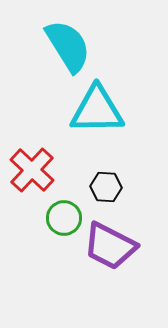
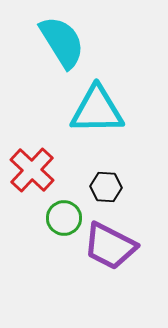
cyan semicircle: moved 6 px left, 4 px up
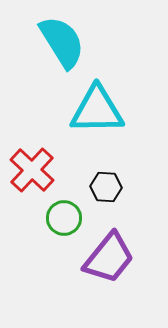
purple trapezoid: moved 1 px left, 12 px down; rotated 78 degrees counterclockwise
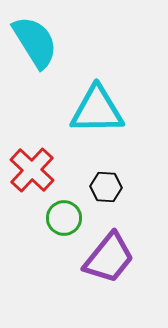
cyan semicircle: moved 27 px left
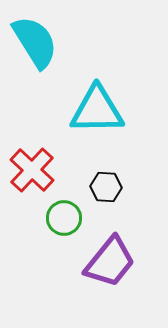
purple trapezoid: moved 1 px right, 4 px down
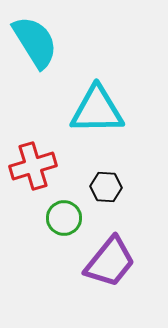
red cross: moved 1 px right, 4 px up; rotated 30 degrees clockwise
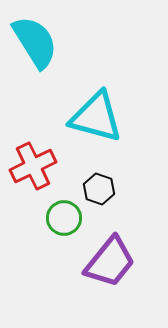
cyan triangle: moved 1 px left, 7 px down; rotated 16 degrees clockwise
red cross: rotated 9 degrees counterclockwise
black hexagon: moved 7 px left, 2 px down; rotated 16 degrees clockwise
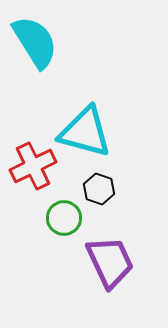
cyan triangle: moved 11 px left, 15 px down
purple trapezoid: rotated 64 degrees counterclockwise
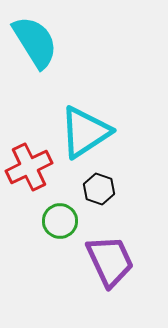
cyan triangle: rotated 48 degrees counterclockwise
red cross: moved 4 px left, 1 px down
green circle: moved 4 px left, 3 px down
purple trapezoid: moved 1 px up
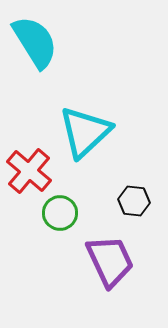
cyan triangle: rotated 10 degrees counterclockwise
red cross: moved 4 px down; rotated 24 degrees counterclockwise
black hexagon: moved 35 px right, 12 px down; rotated 12 degrees counterclockwise
green circle: moved 8 px up
